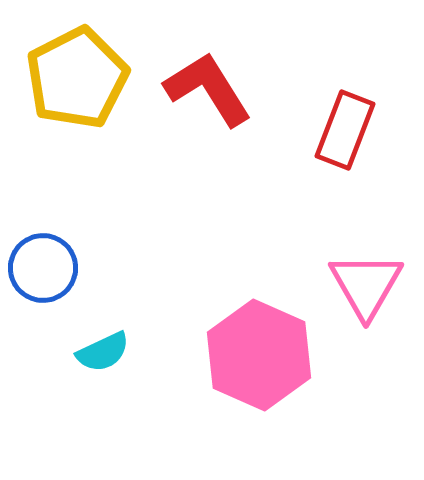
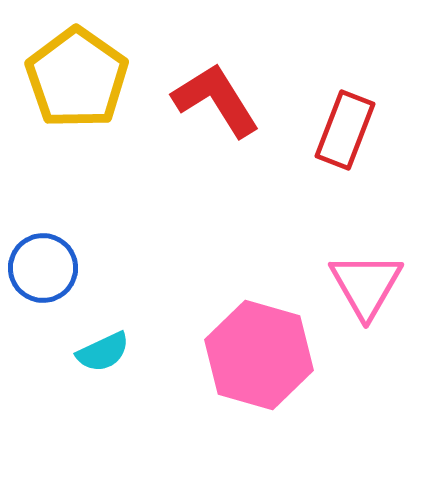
yellow pentagon: rotated 10 degrees counterclockwise
red L-shape: moved 8 px right, 11 px down
pink hexagon: rotated 8 degrees counterclockwise
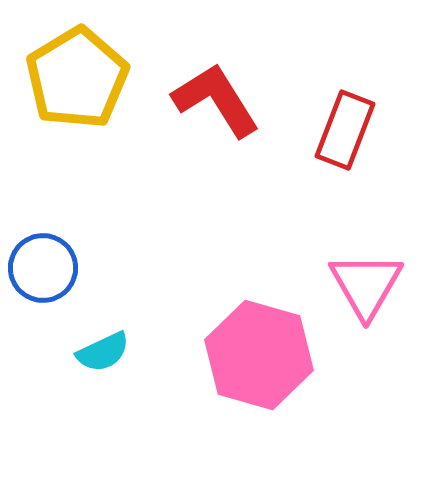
yellow pentagon: rotated 6 degrees clockwise
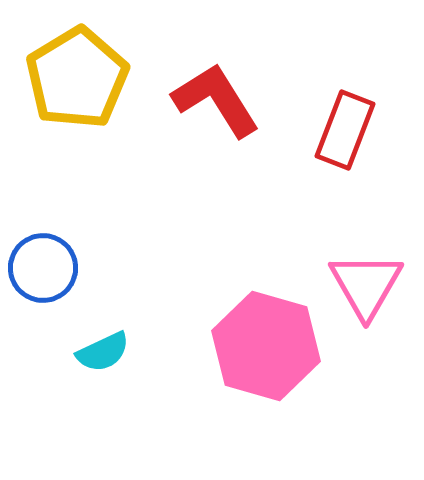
pink hexagon: moved 7 px right, 9 px up
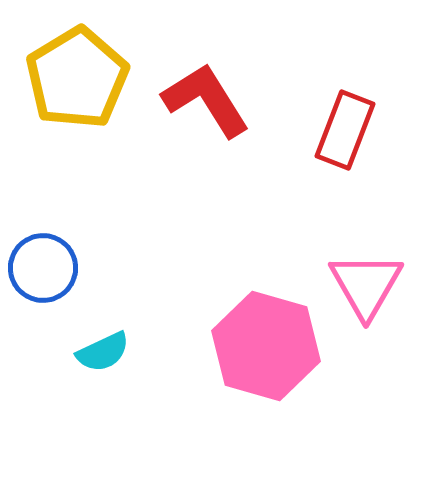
red L-shape: moved 10 px left
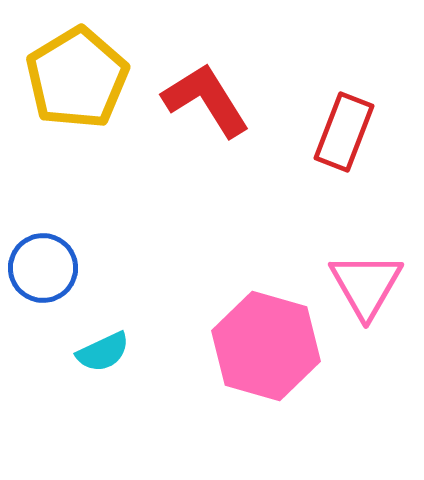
red rectangle: moved 1 px left, 2 px down
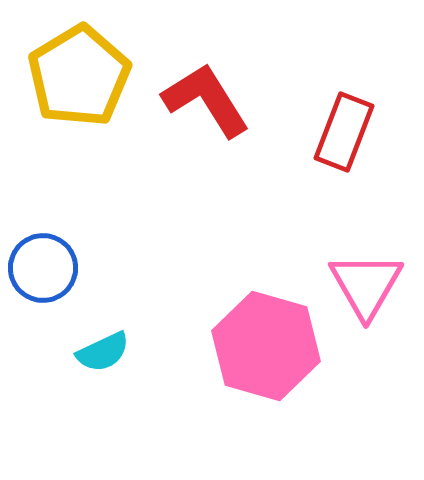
yellow pentagon: moved 2 px right, 2 px up
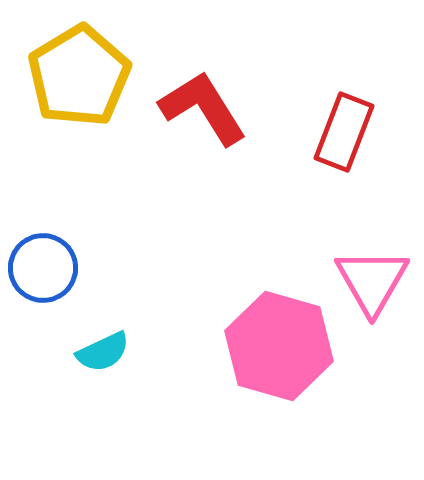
red L-shape: moved 3 px left, 8 px down
pink triangle: moved 6 px right, 4 px up
pink hexagon: moved 13 px right
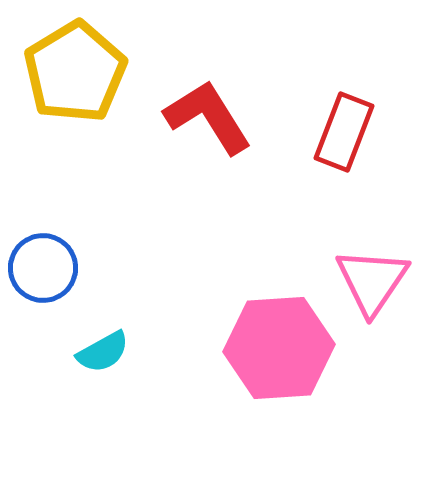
yellow pentagon: moved 4 px left, 4 px up
red L-shape: moved 5 px right, 9 px down
pink triangle: rotated 4 degrees clockwise
pink hexagon: moved 2 px down; rotated 20 degrees counterclockwise
cyan semicircle: rotated 4 degrees counterclockwise
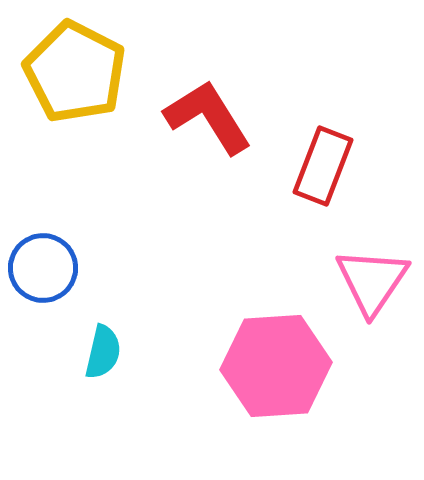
yellow pentagon: rotated 14 degrees counterclockwise
red rectangle: moved 21 px left, 34 px down
pink hexagon: moved 3 px left, 18 px down
cyan semicircle: rotated 48 degrees counterclockwise
